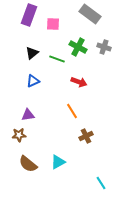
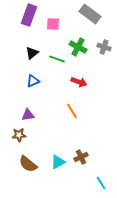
brown cross: moved 5 px left, 21 px down
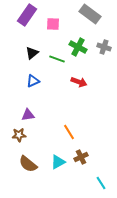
purple rectangle: moved 2 px left; rotated 15 degrees clockwise
orange line: moved 3 px left, 21 px down
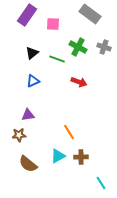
brown cross: rotated 24 degrees clockwise
cyan triangle: moved 6 px up
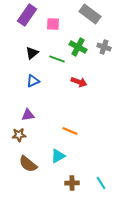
orange line: moved 1 px right, 1 px up; rotated 35 degrees counterclockwise
brown cross: moved 9 px left, 26 px down
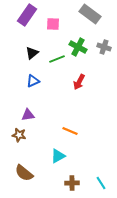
green line: rotated 42 degrees counterclockwise
red arrow: rotated 98 degrees clockwise
brown star: rotated 16 degrees clockwise
brown semicircle: moved 4 px left, 9 px down
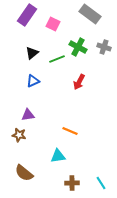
pink square: rotated 24 degrees clockwise
cyan triangle: rotated 21 degrees clockwise
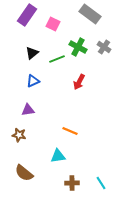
gray cross: rotated 16 degrees clockwise
purple triangle: moved 5 px up
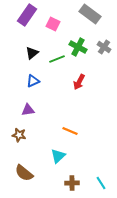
cyan triangle: rotated 35 degrees counterclockwise
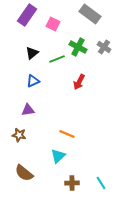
orange line: moved 3 px left, 3 px down
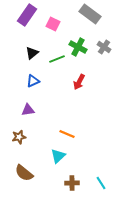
brown star: moved 2 px down; rotated 24 degrees counterclockwise
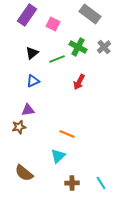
gray cross: rotated 16 degrees clockwise
brown star: moved 10 px up
